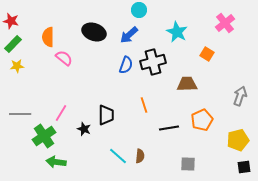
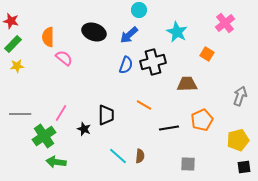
orange line: rotated 42 degrees counterclockwise
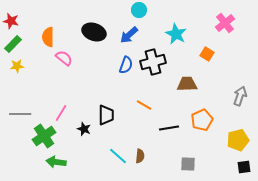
cyan star: moved 1 px left, 2 px down
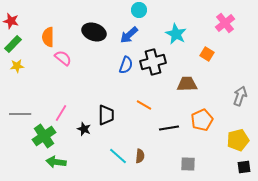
pink semicircle: moved 1 px left
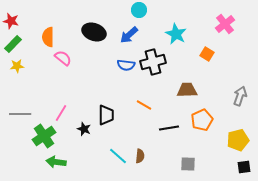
pink cross: moved 1 px down
blue semicircle: rotated 78 degrees clockwise
brown trapezoid: moved 6 px down
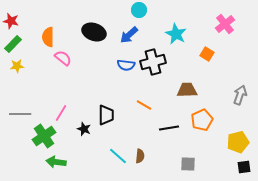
gray arrow: moved 1 px up
yellow pentagon: moved 2 px down
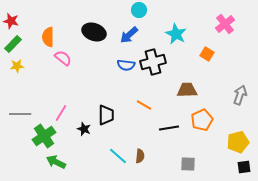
green arrow: rotated 18 degrees clockwise
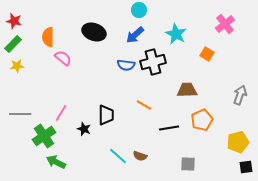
red star: moved 3 px right
blue arrow: moved 6 px right
brown semicircle: rotated 104 degrees clockwise
black square: moved 2 px right
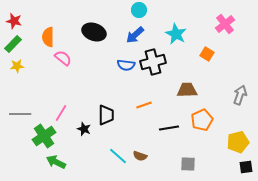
orange line: rotated 49 degrees counterclockwise
